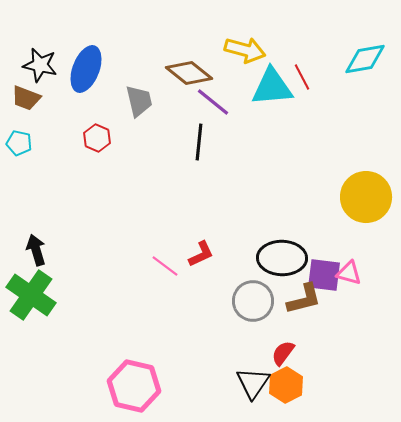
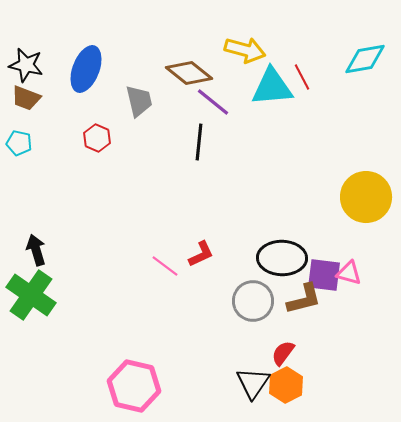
black star: moved 14 px left
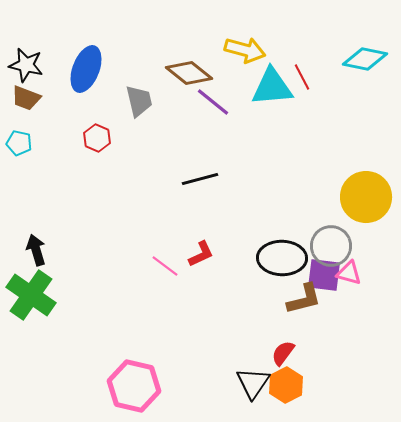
cyan diamond: rotated 21 degrees clockwise
black line: moved 1 px right, 37 px down; rotated 69 degrees clockwise
gray circle: moved 78 px right, 55 px up
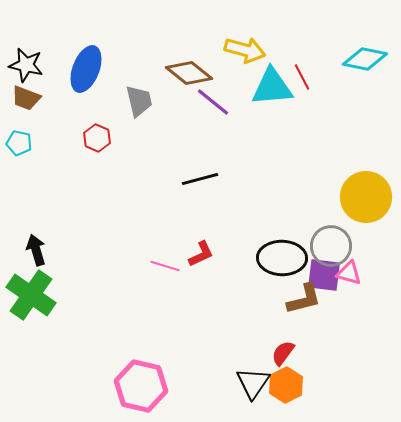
pink line: rotated 20 degrees counterclockwise
pink hexagon: moved 7 px right
